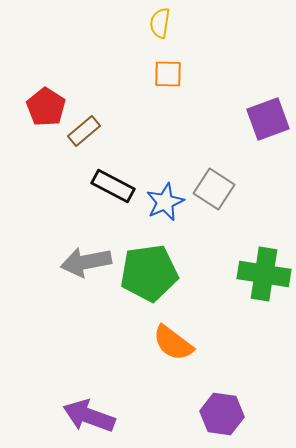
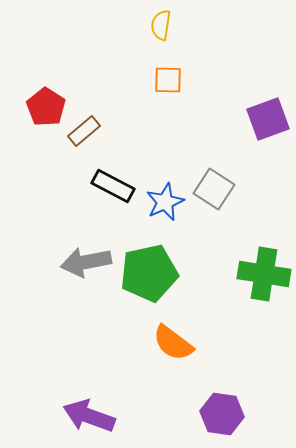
yellow semicircle: moved 1 px right, 2 px down
orange square: moved 6 px down
green pentagon: rotated 4 degrees counterclockwise
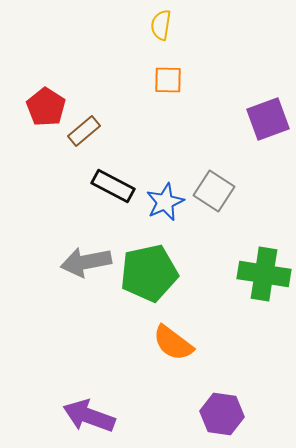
gray square: moved 2 px down
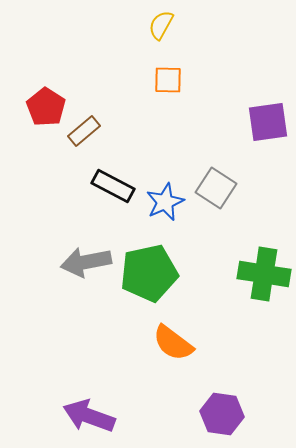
yellow semicircle: rotated 20 degrees clockwise
purple square: moved 3 px down; rotated 12 degrees clockwise
gray square: moved 2 px right, 3 px up
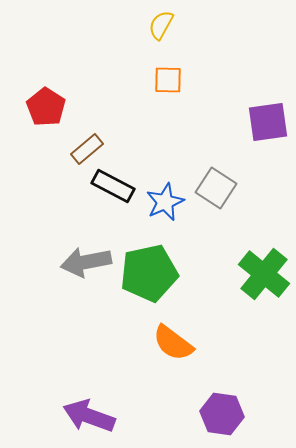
brown rectangle: moved 3 px right, 18 px down
green cross: rotated 30 degrees clockwise
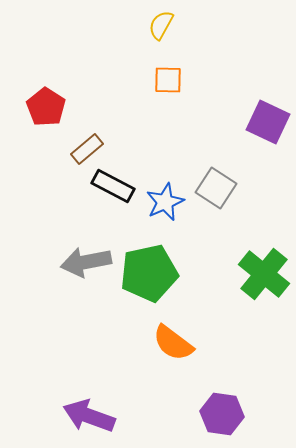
purple square: rotated 33 degrees clockwise
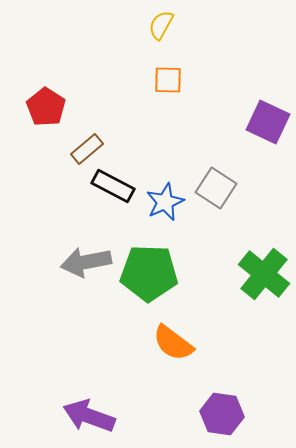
green pentagon: rotated 14 degrees clockwise
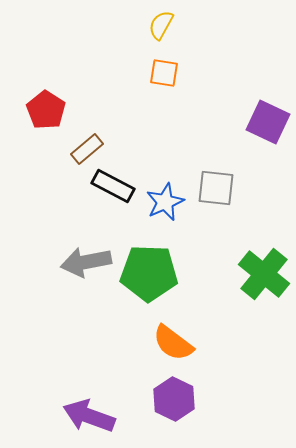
orange square: moved 4 px left, 7 px up; rotated 8 degrees clockwise
red pentagon: moved 3 px down
gray square: rotated 27 degrees counterclockwise
purple hexagon: moved 48 px left, 15 px up; rotated 18 degrees clockwise
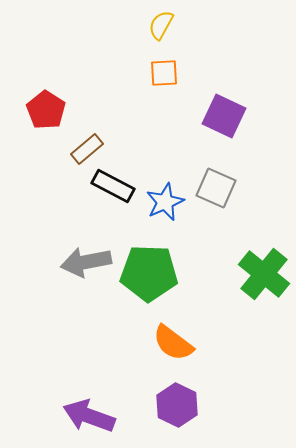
orange square: rotated 12 degrees counterclockwise
purple square: moved 44 px left, 6 px up
gray square: rotated 18 degrees clockwise
purple hexagon: moved 3 px right, 6 px down
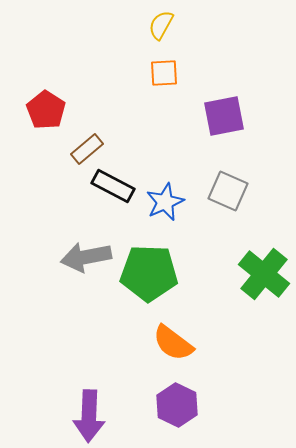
purple square: rotated 36 degrees counterclockwise
gray square: moved 12 px right, 3 px down
gray arrow: moved 5 px up
purple arrow: rotated 108 degrees counterclockwise
